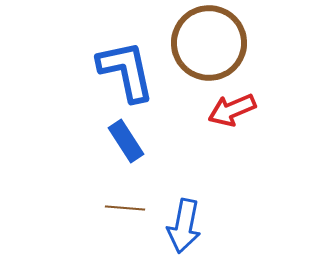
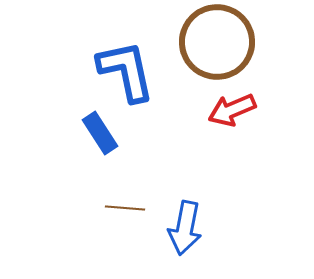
brown circle: moved 8 px right, 1 px up
blue rectangle: moved 26 px left, 8 px up
blue arrow: moved 1 px right, 2 px down
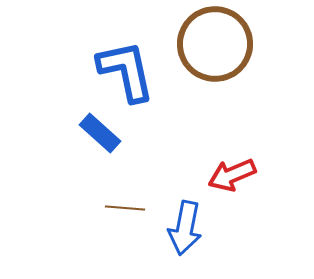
brown circle: moved 2 px left, 2 px down
red arrow: moved 65 px down
blue rectangle: rotated 15 degrees counterclockwise
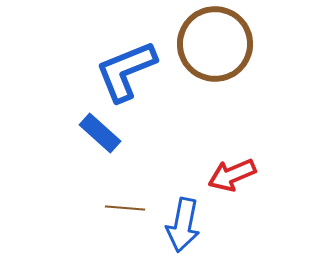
blue L-shape: rotated 100 degrees counterclockwise
blue arrow: moved 2 px left, 3 px up
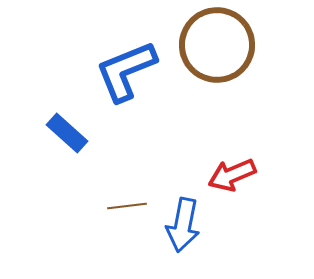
brown circle: moved 2 px right, 1 px down
blue rectangle: moved 33 px left
brown line: moved 2 px right, 2 px up; rotated 12 degrees counterclockwise
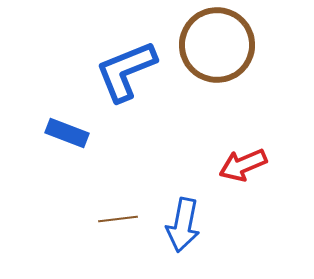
blue rectangle: rotated 21 degrees counterclockwise
red arrow: moved 11 px right, 10 px up
brown line: moved 9 px left, 13 px down
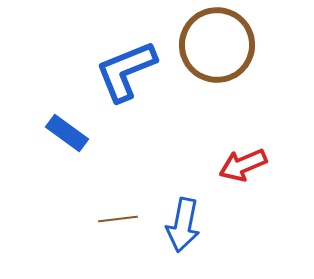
blue rectangle: rotated 15 degrees clockwise
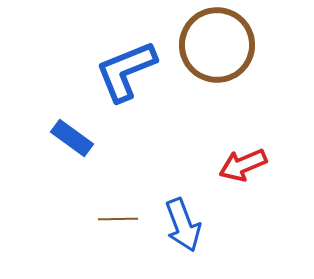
blue rectangle: moved 5 px right, 5 px down
brown line: rotated 6 degrees clockwise
blue arrow: rotated 32 degrees counterclockwise
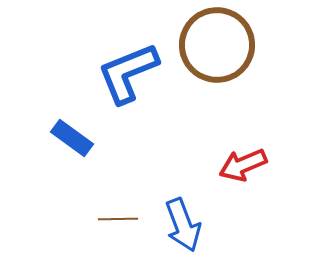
blue L-shape: moved 2 px right, 2 px down
